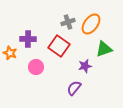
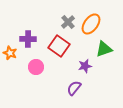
gray cross: rotated 24 degrees counterclockwise
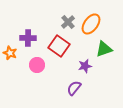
purple cross: moved 1 px up
pink circle: moved 1 px right, 2 px up
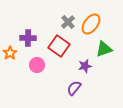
orange star: rotated 16 degrees clockwise
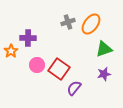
gray cross: rotated 24 degrees clockwise
red square: moved 23 px down
orange star: moved 1 px right, 2 px up
purple star: moved 19 px right, 8 px down
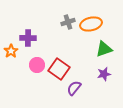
orange ellipse: rotated 40 degrees clockwise
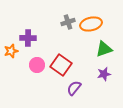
orange star: rotated 16 degrees clockwise
red square: moved 2 px right, 4 px up
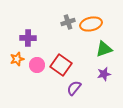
orange star: moved 6 px right, 8 px down
